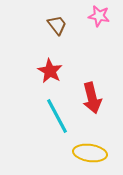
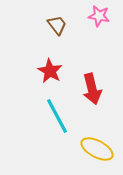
red arrow: moved 9 px up
yellow ellipse: moved 7 px right, 4 px up; rotated 20 degrees clockwise
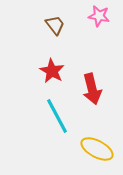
brown trapezoid: moved 2 px left
red star: moved 2 px right
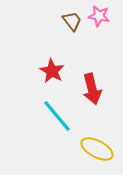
brown trapezoid: moved 17 px right, 4 px up
cyan line: rotated 12 degrees counterclockwise
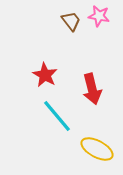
brown trapezoid: moved 1 px left
red star: moved 7 px left, 4 px down
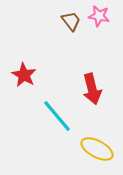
red star: moved 21 px left
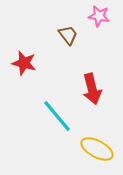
brown trapezoid: moved 3 px left, 14 px down
red star: moved 12 px up; rotated 15 degrees counterclockwise
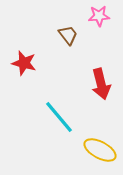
pink star: rotated 15 degrees counterclockwise
red arrow: moved 9 px right, 5 px up
cyan line: moved 2 px right, 1 px down
yellow ellipse: moved 3 px right, 1 px down
